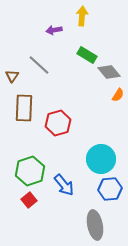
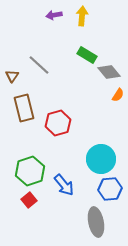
purple arrow: moved 15 px up
brown rectangle: rotated 16 degrees counterclockwise
gray ellipse: moved 1 px right, 3 px up
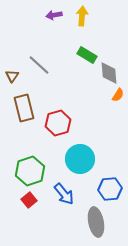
gray diamond: moved 1 px down; rotated 35 degrees clockwise
cyan circle: moved 21 px left
blue arrow: moved 9 px down
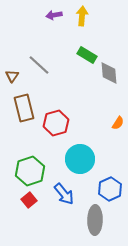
orange semicircle: moved 28 px down
red hexagon: moved 2 px left
blue hexagon: rotated 20 degrees counterclockwise
gray ellipse: moved 1 px left, 2 px up; rotated 12 degrees clockwise
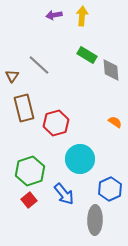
gray diamond: moved 2 px right, 3 px up
orange semicircle: moved 3 px left, 1 px up; rotated 88 degrees counterclockwise
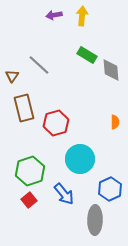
orange semicircle: rotated 56 degrees clockwise
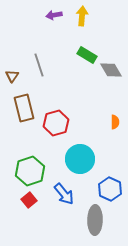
gray line: rotated 30 degrees clockwise
gray diamond: rotated 25 degrees counterclockwise
blue hexagon: rotated 10 degrees counterclockwise
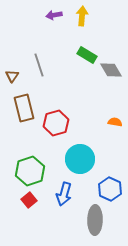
orange semicircle: rotated 80 degrees counterclockwise
blue arrow: rotated 55 degrees clockwise
